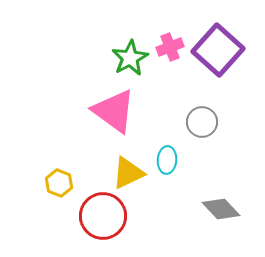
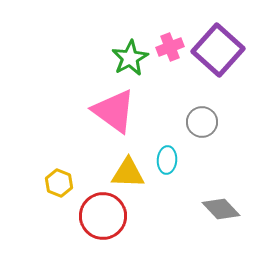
yellow triangle: rotated 27 degrees clockwise
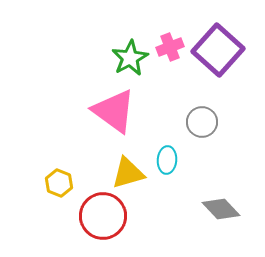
yellow triangle: rotated 18 degrees counterclockwise
